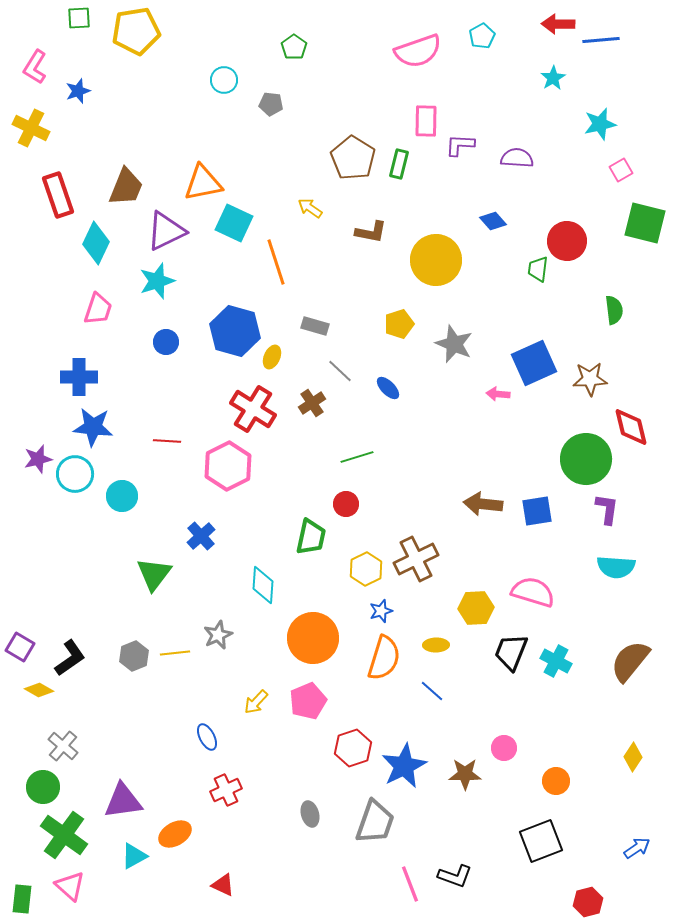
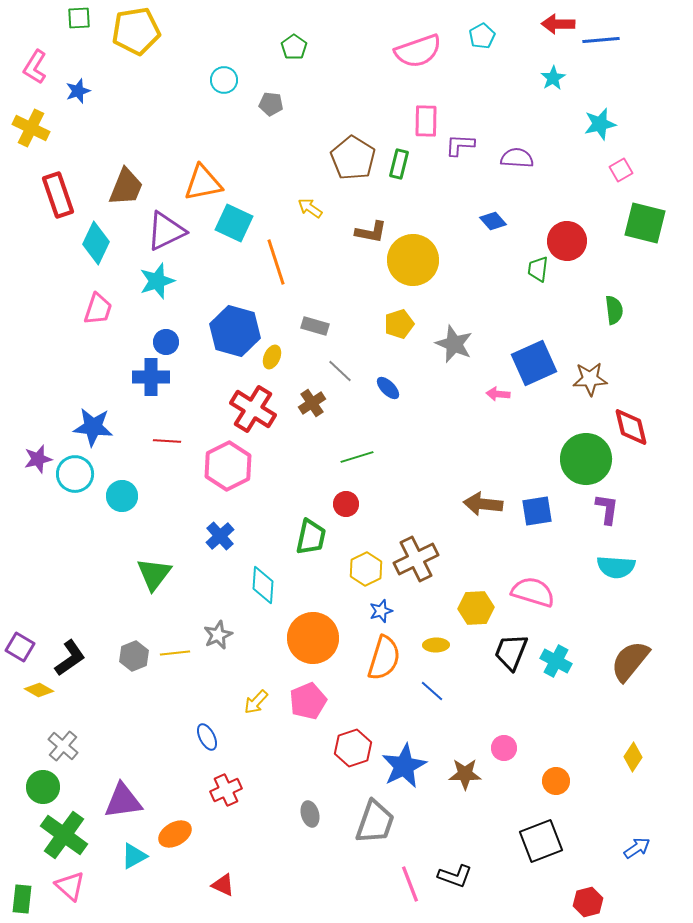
yellow circle at (436, 260): moved 23 px left
blue cross at (79, 377): moved 72 px right
blue cross at (201, 536): moved 19 px right
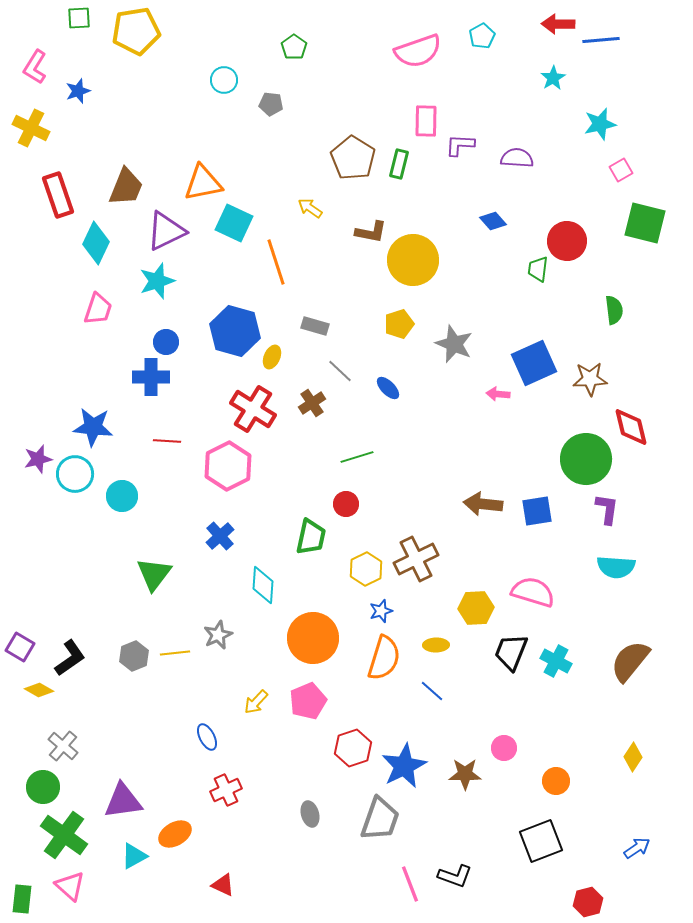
gray trapezoid at (375, 822): moved 5 px right, 3 px up
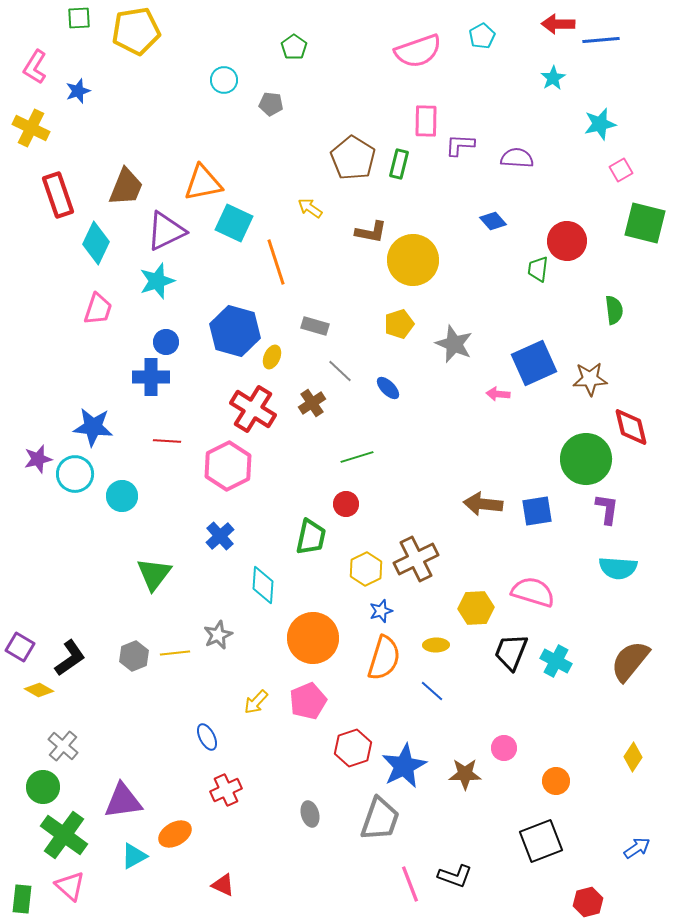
cyan semicircle at (616, 567): moved 2 px right, 1 px down
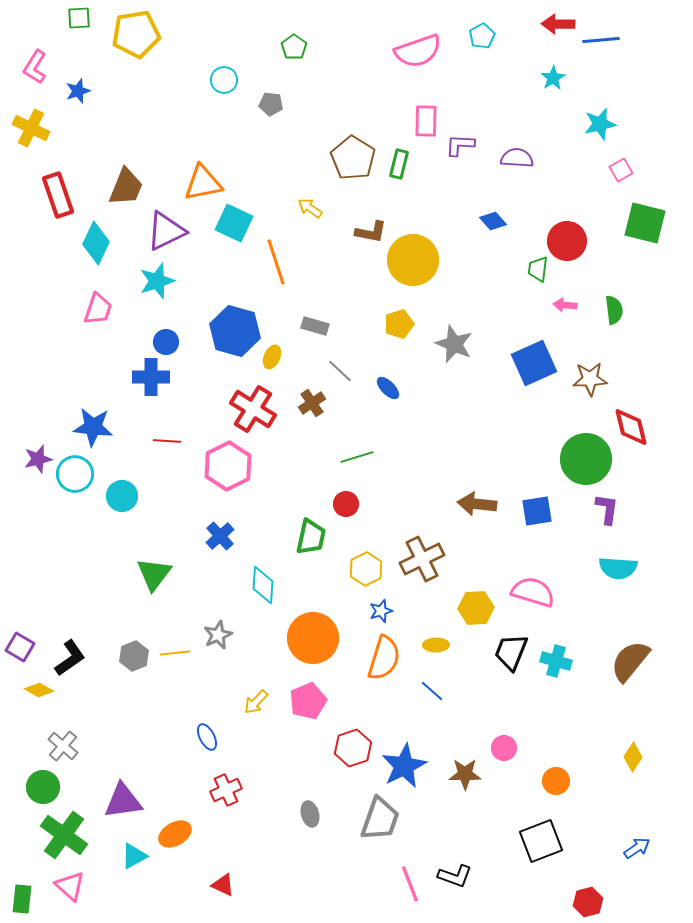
yellow pentagon at (136, 31): moved 3 px down
pink arrow at (498, 394): moved 67 px right, 89 px up
brown arrow at (483, 504): moved 6 px left
brown cross at (416, 559): moved 6 px right
cyan cross at (556, 661): rotated 12 degrees counterclockwise
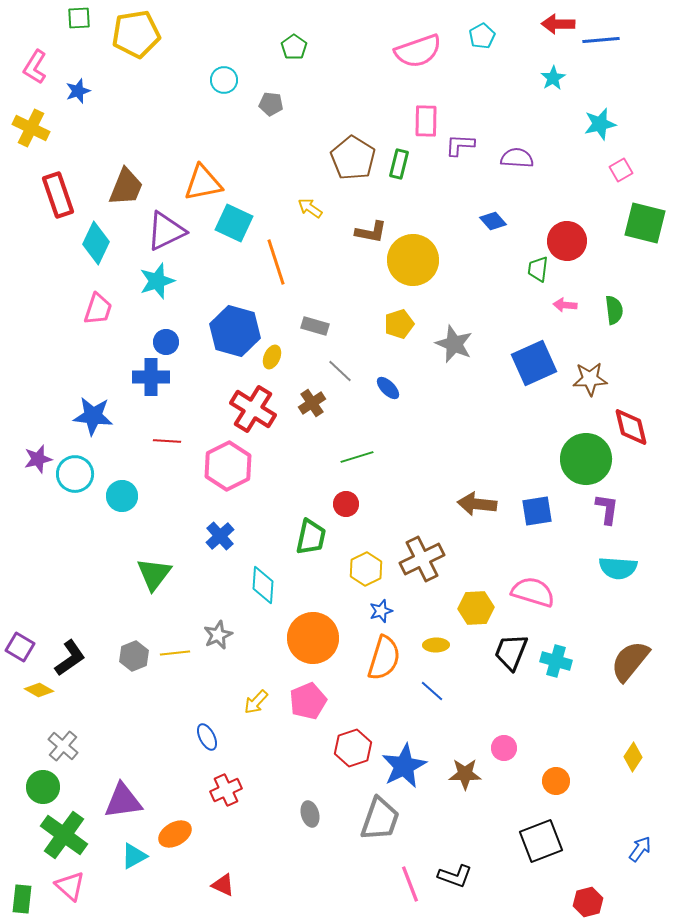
blue star at (93, 427): moved 11 px up
blue arrow at (637, 848): moved 3 px right, 1 px down; rotated 20 degrees counterclockwise
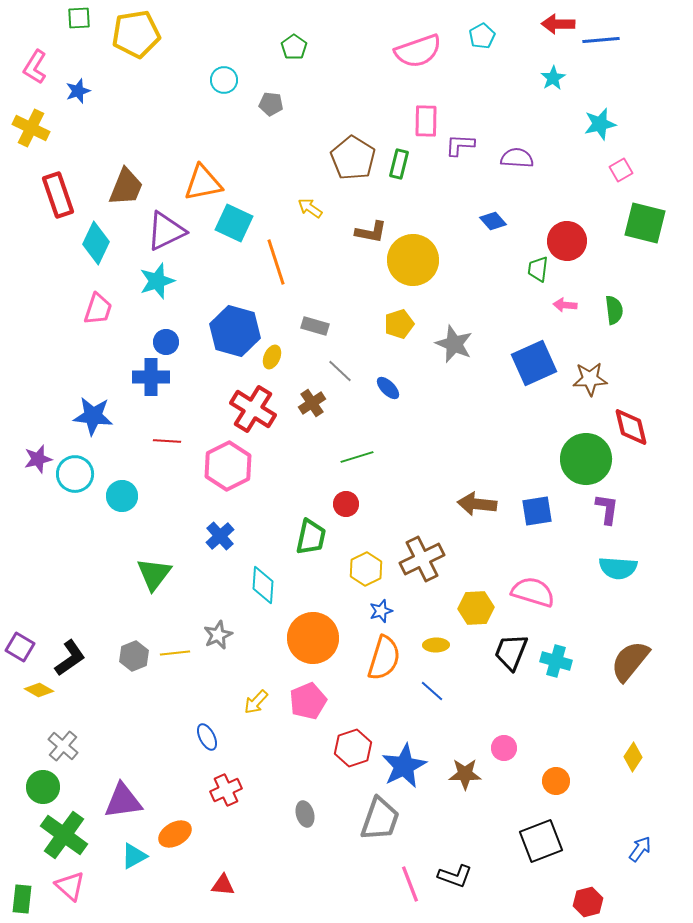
gray ellipse at (310, 814): moved 5 px left
red triangle at (223, 885): rotated 20 degrees counterclockwise
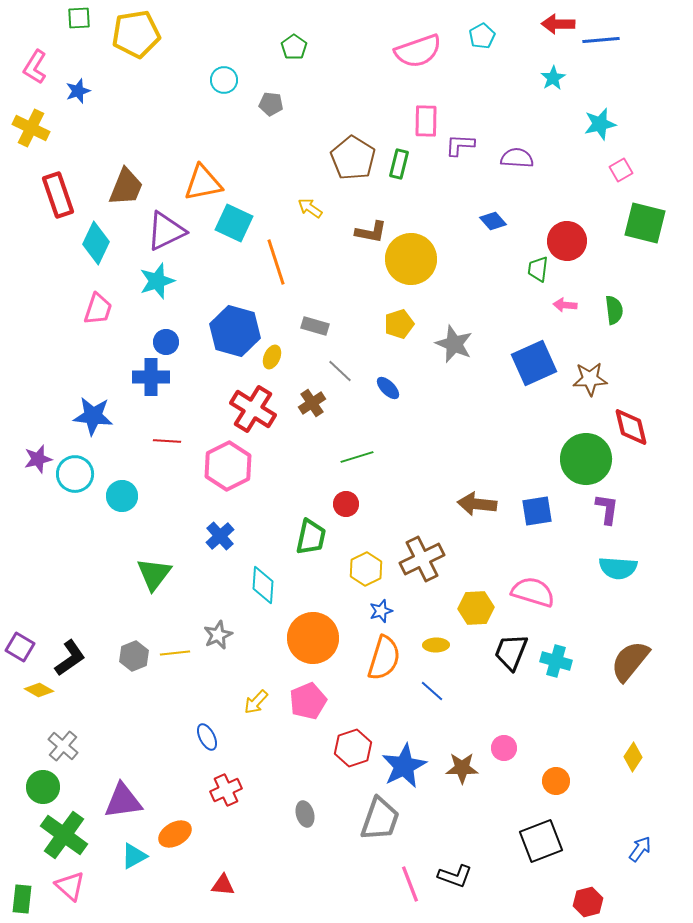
yellow circle at (413, 260): moved 2 px left, 1 px up
brown star at (465, 774): moved 3 px left, 6 px up
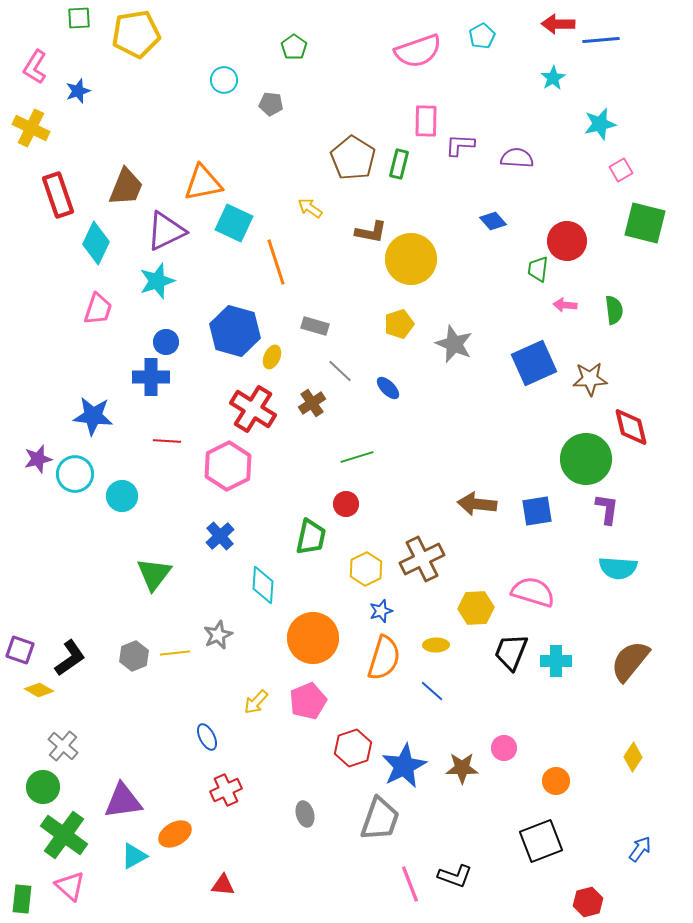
purple square at (20, 647): moved 3 px down; rotated 12 degrees counterclockwise
cyan cross at (556, 661): rotated 16 degrees counterclockwise
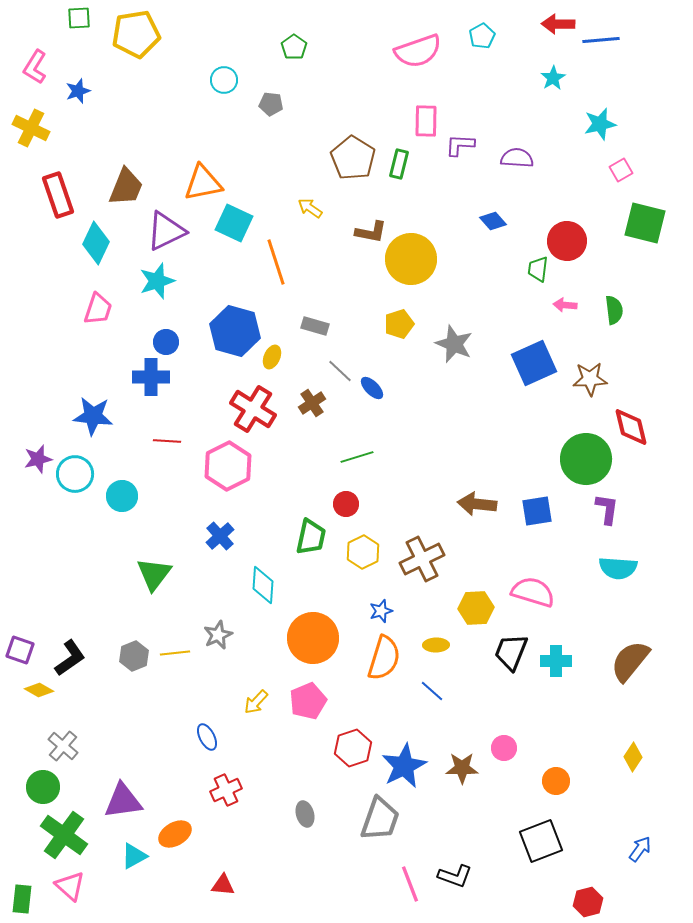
blue ellipse at (388, 388): moved 16 px left
yellow hexagon at (366, 569): moved 3 px left, 17 px up
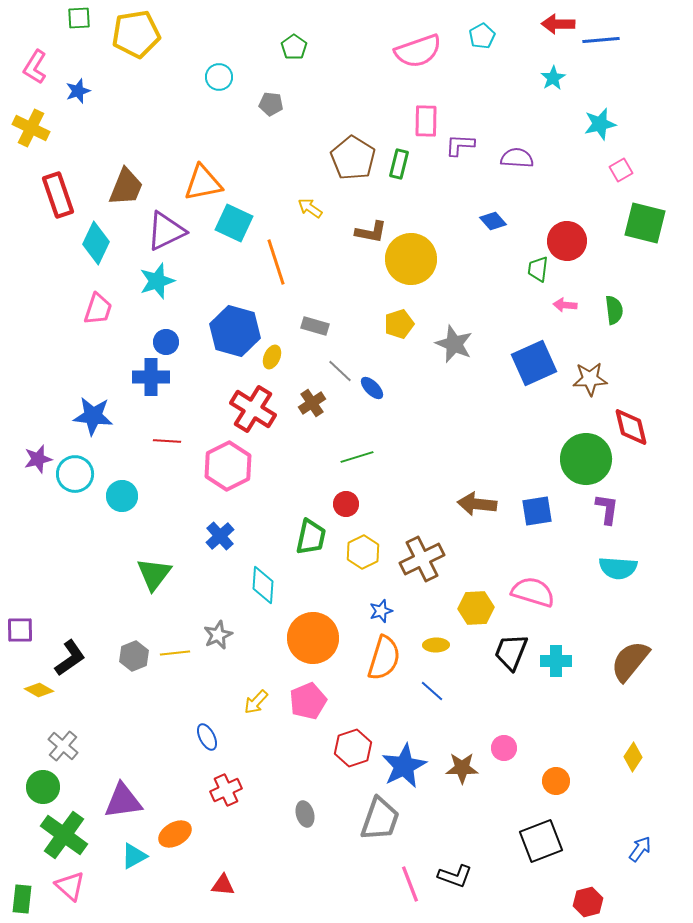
cyan circle at (224, 80): moved 5 px left, 3 px up
purple square at (20, 650): moved 20 px up; rotated 20 degrees counterclockwise
